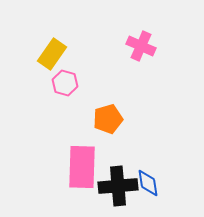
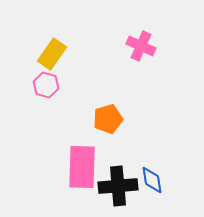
pink hexagon: moved 19 px left, 2 px down
blue diamond: moved 4 px right, 3 px up
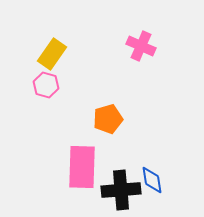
black cross: moved 3 px right, 4 px down
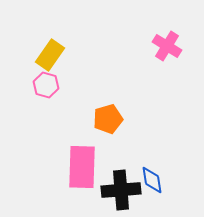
pink cross: moved 26 px right; rotated 8 degrees clockwise
yellow rectangle: moved 2 px left, 1 px down
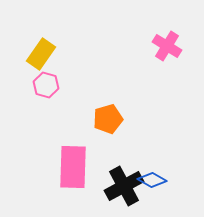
yellow rectangle: moved 9 px left, 1 px up
pink rectangle: moved 9 px left
blue diamond: rotated 52 degrees counterclockwise
black cross: moved 3 px right, 4 px up; rotated 24 degrees counterclockwise
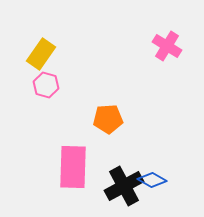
orange pentagon: rotated 12 degrees clockwise
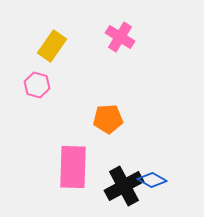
pink cross: moved 47 px left, 9 px up
yellow rectangle: moved 11 px right, 8 px up
pink hexagon: moved 9 px left
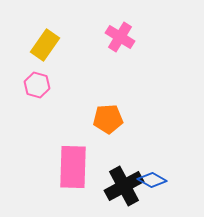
yellow rectangle: moved 7 px left, 1 px up
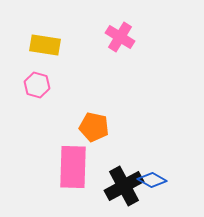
yellow rectangle: rotated 64 degrees clockwise
orange pentagon: moved 14 px left, 8 px down; rotated 16 degrees clockwise
